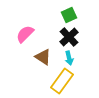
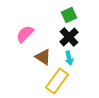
yellow rectangle: moved 5 px left
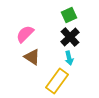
black cross: moved 1 px right
brown triangle: moved 11 px left
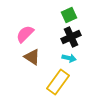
black cross: moved 1 px right; rotated 18 degrees clockwise
cyan arrow: rotated 64 degrees counterclockwise
yellow rectangle: moved 1 px right, 1 px down
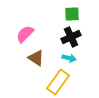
green square: moved 3 px right, 1 px up; rotated 21 degrees clockwise
brown triangle: moved 4 px right, 1 px down
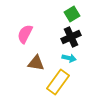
green square: rotated 28 degrees counterclockwise
pink semicircle: rotated 18 degrees counterclockwise
brown triangle: moved 5 px down; rotated 24 degrees counterclockwise
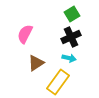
brown triangle: rotated 42 degrees counterclockwise
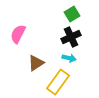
pink semicircle: moved 7 px left
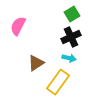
pink semicircle: moved 8 px up
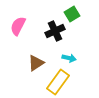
black cross: moved 16 px left, 6 px up
